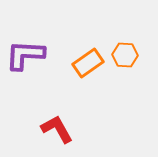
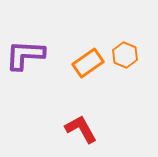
orange hexagon: rotated 20 degrees clockwise
red L-shape: moved 24 px right
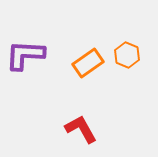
orange hexagon: moved 2 px right
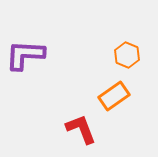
orange rectangle: moved 26 px right, 33 px down
red L-shape: rotated 8 degrees clockwise
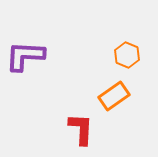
purple L-shape: moved 1 px down
red L-shape: rotated 24 degrees clockwise
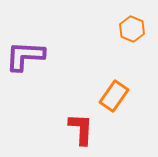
orange hexagon: moved 5 px right, 26 px up
orange rectangle: rotated 20 degrees counterclockwise
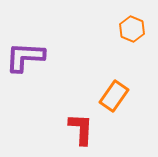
purple L-shape: moved 1 px down
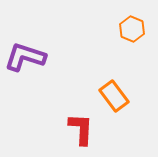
purple L-shape: rotated 15 degrees clockwise
orange rectangle: rotated 72 degrees counterclockwise
